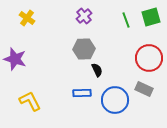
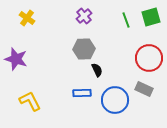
purple star: moved 1 px right
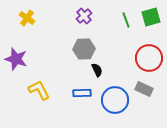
yellow L-shape: moved 9 px right, 11 px up
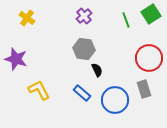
green square: moved 3 px up; rotated 18 degrees counterclockwise
gray hexagon: rotated 10 degrees clockwise
gray rectangle: rotated 48 degrees clockwise
blue rectangle: rotated 42 degrees clockwise
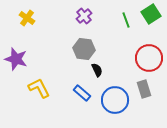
yellow L-shape: moved 2 px up
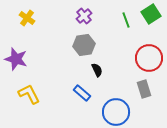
gray hexagon: moved 4 px up; rotated 15 degrees counterclockwise
yellow L-shape: moved 10 px left, 6 px down
blue circle: moved 1 px right, 12 px down
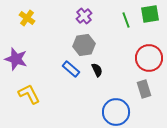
green square: moved 1 px left; rotated 24 degrees clockwise
blue rectangle: moved 11 px left, 24 px up
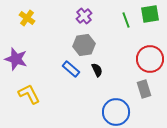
red circle: moved 1 px right, 1 px down
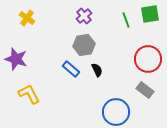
red circle: moved 2 px left
gray rectangle: moved 1 px right, 1 px down; rotated 36 degrees counterclockwise
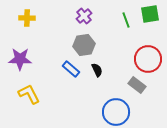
yellow cross: rotated 35 degrees counterclockwise
purple star: moved 4 px right; rotated 15 degrees counterclockwise
gray rectangle: moved 8 px left, 5 px up
